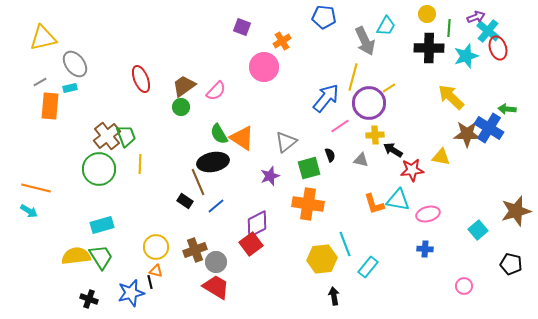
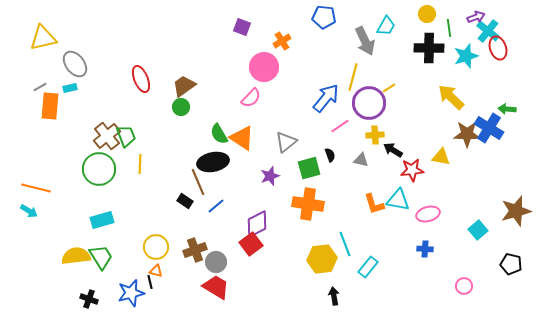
green line at (449, 28): rotated 12 degrees counterclockwise
gray line at (40, 82): moved 5 px down
pink semicircle at (216, 91): moved 35 px right, 7 px down
cyan rectangle at (102, 225): moved 5 px up
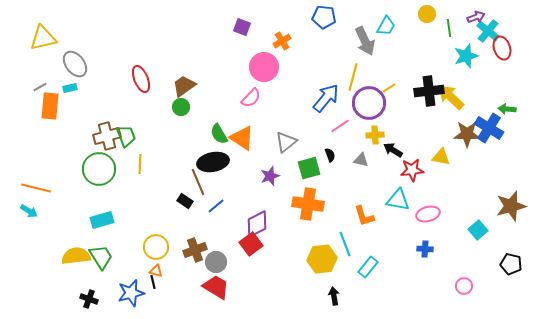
black cross at (429, 48): moved 43 px down; rotated 8 degrees counterclockwise
red ellipse at (498, 48): moved 4 px right
brown cross at (107, 136): rotated 24 degrees clockwise
orange L-shape at (374, 204): moved 10 px left, 12 px down
brown star at (516, 211): moved 5 px left, 5 px up
black line at (150, 282): moved 3 px right
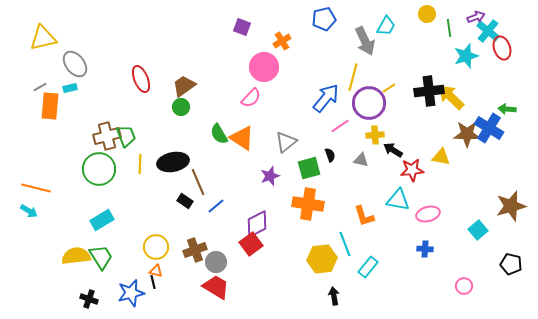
blue pentagon at (324, 17): moved 2 px down; rotated 20 degrees counterclockwise
black ellipse at (213, 162): moved 40 px left
cyan rectangle at (102, 220): rotated 15 degrees counterclockwise
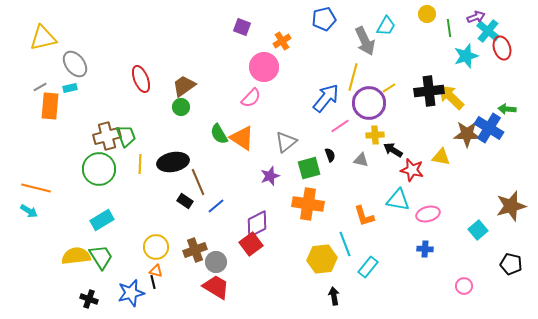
red star at (412, 170): rotated 20 degrees clockwise
